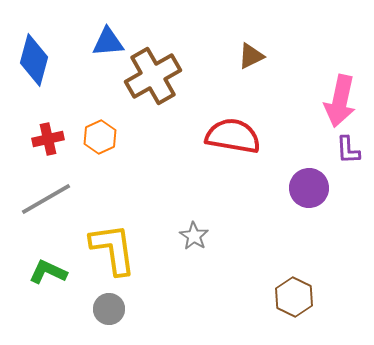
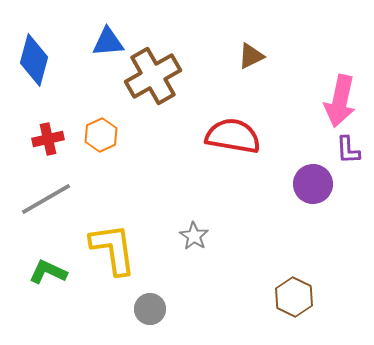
orange hexagon: moved 1 px right, 2 px up
purple circle: moved 4 px right, 4 px up
gray circle: moved 41 px right
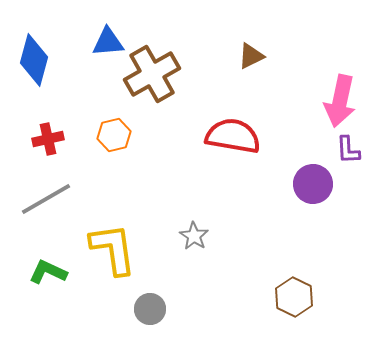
brown cross: moved 1 px left, 2 px up
orange hexagon: moved 13 px right; rotated 12 degrees clockwise
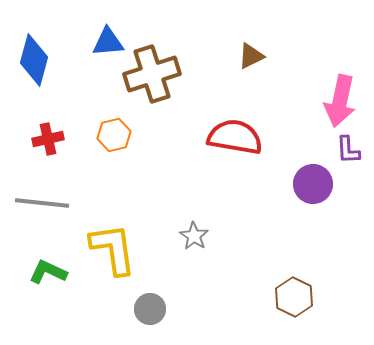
brown cross: rotated 12 degrees clockwise
red semicircle: moved 2 px right, 1 px down
gray line: moved 4 px left, 4 px down; rotated 36 degrees clockwise
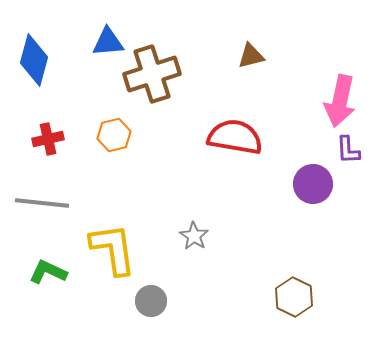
brown triangle: rotated 12 degrees clockwise
gray circle: moved 1 px right, 8 px up
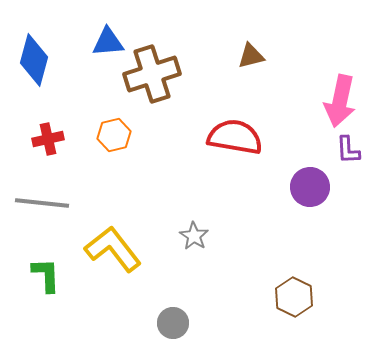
purple circle: moved 3 px left, 3 px down
yellow L-shape: rotated 30 degrees counterclockwise
green L-shape: moved 2 px left, 3 px down; rotated 63 degrees clockwise
gray circle: moved 22 px right, 22 px down
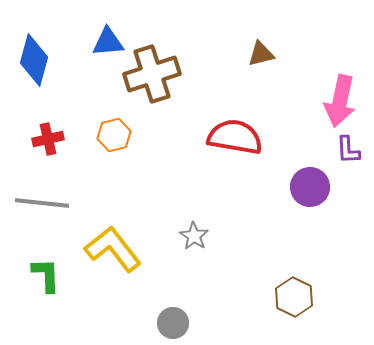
brown triangle: moved 10 px right, 2 px up
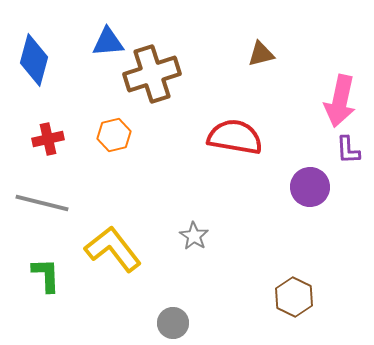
gray line: rotated 8 degrees clockwise
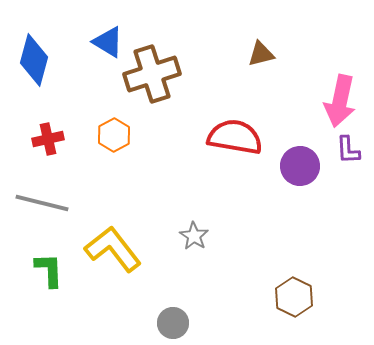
blue triangle: rotated 36 degrees clockwise
orange hexagon: rotated 16 degrees counterclockwise
purple circle: moved 10 px left, 21 px up
green L-shape: moved 3 px right, 5 px up
